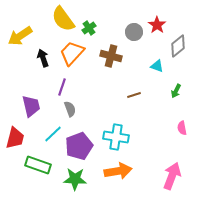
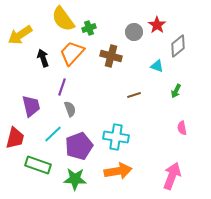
green cross: rotated 16 degrees clockwise
yellow arrow: moved 1 px up
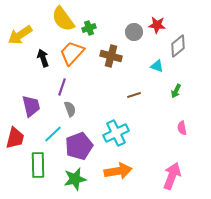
red star: rotated 30 degrees counterclockwise
cyan cross: moved 4 px up; rotated 35 degrees counterclockwise
green rectangle: rotated 70 degrees clockwise
green star: rotated 15 degrees counterclockwise
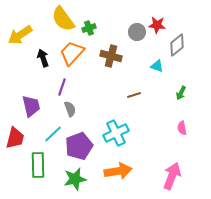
gray circle: moved 3 px right
gray diamond: moved 1 px left, 1 px up
green arrow: moved 5 px right, 2 px down
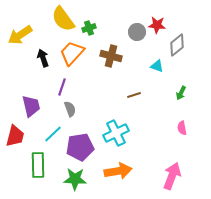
red trapezoid: moved 2 px up
purple pentagon: moved 1 px right, 1 px down; rotated 12 degrees clockwise
green star: rotated 15 degrees clockwise
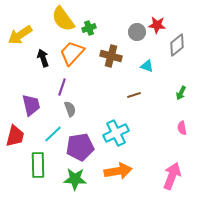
cyan triangle: moved 10 px left
purple trapezoid: moved 1 px up
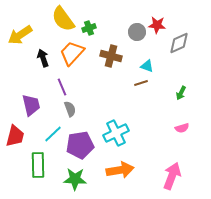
gray diamond: moved 2 px right, 2 px up; rotated 15 degrees clockwise
purple line: rotated 42 degrees counterclockwise
brown line: moved 7 px right, 12 px up
pink semicircle: rotated 96 degrees counterclockwise
purple pentagon: moved 2 px up
orange arrow: moved 2 px right, 1 px up
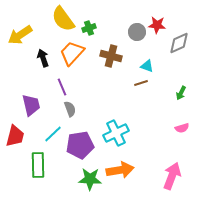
green star: moved 15 px right
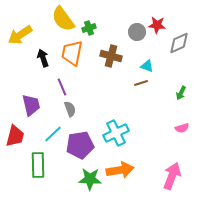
orange trapezoid: rotated 32 degrees counterclockwise
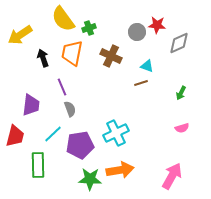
brown cross: rotated 10 degrees clockwise
purple trapezoid: rotated 20 degrees clockwise
pink arrow: rotated 8 degrees clockwise
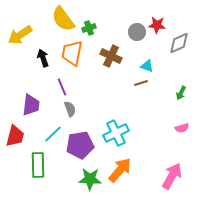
orange arrow: rotated 40 degrees counterclockwise
